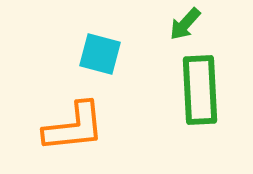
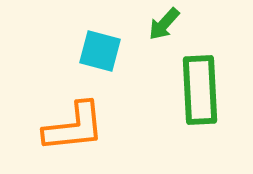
green arrow: moved 21 px left
cyan square: moved 3 px up
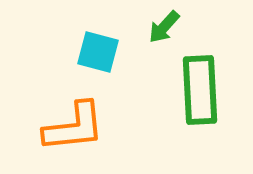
green arrow: moved 3 px down
cyan square: moved 2 px left, 1 px down
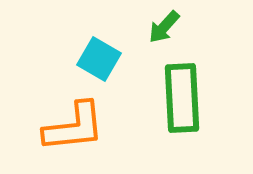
cyan square: moved 1 px right, 7 px down; rotated 15 degrees clockwise
green rectangle: moved 18 px left, 8 px down
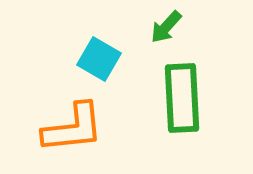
green arrow: moved 2 px right
orange L-shape: moved 1 px left, 1 px down
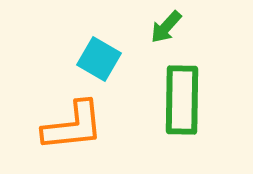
green rectangle: moved 2 px down; rotated 4 degrees clockwise
orange L-shape: moved 2 px up
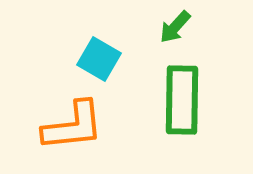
green arrow: moved 9 px right
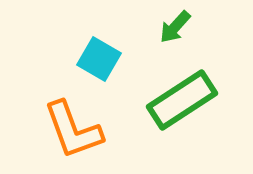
green rectangle: rotated 56 degrees clockwise
orange L-shape: moved 4 px down; rotated 76 degrees clockwise
